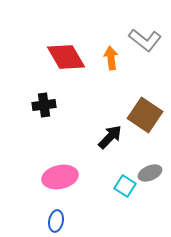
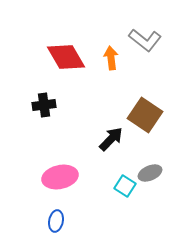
black arrow: moved 1 px right, 2 px down
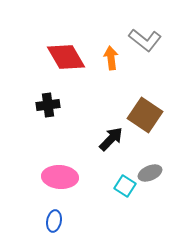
black cross: moved 4 px right
pink ellipse: rotated 16 degrees clockwise
blue ellipse: moved 2 px left
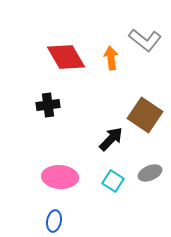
cyan square: moved 12 px left, 5 px up
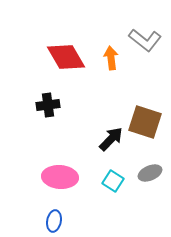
brown square: moved 7 px down; rotated 16 degrees counterclockwise
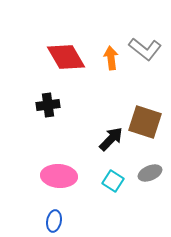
gray L-shape: moved 9 px down
pink ellipse: moved 1 px left, 1 px up
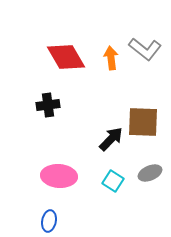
brown square: moved 2 px left; rotated 16 degrees counterclockwise
blue ellipse: moved 5 px left
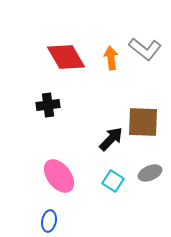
pink ellipse: rotated 48 degrees clockwise
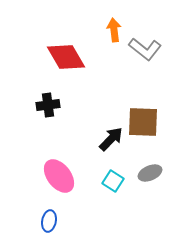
orange arrow: moved 3 px right, 28 px up
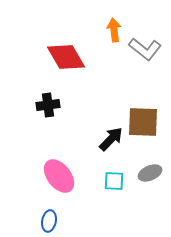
cyan square: moved 1 px right; rotated 30 degrees counterclockwise
